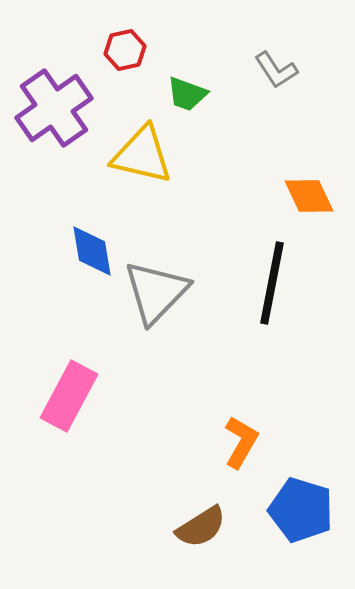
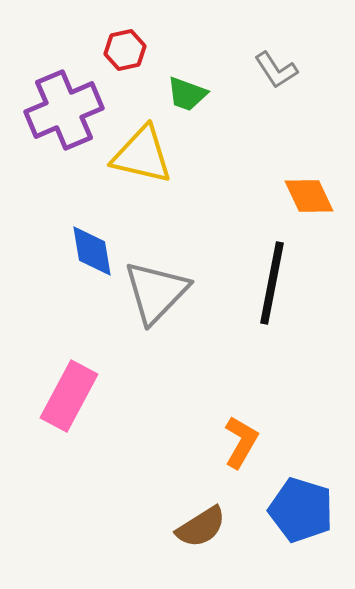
purple cross: moved 10 px right, 2 px down; rotated 12 degrees clockwise
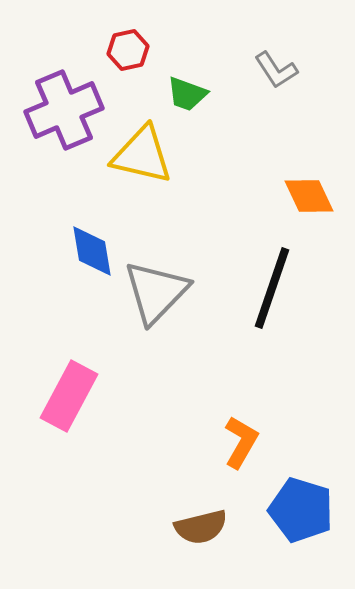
red hexagon: moved 3 px right
black line: moved 5 px down; rotated 8 degrees clockwise
brown semicircle: rotated 18 degrees clockwise
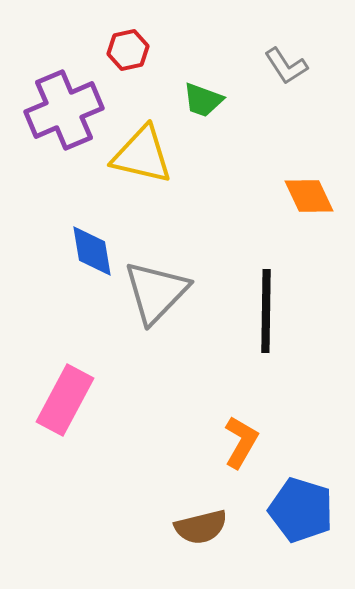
gray L-shape: moved 10 px right, 4 px up
green trapezoid: moved 16 px right, 6 px down
black line: moved 6 px left, 23 px down; rotated 18 degrees counterclockwise
pink rectangle: moved 4 px left, 4 px down
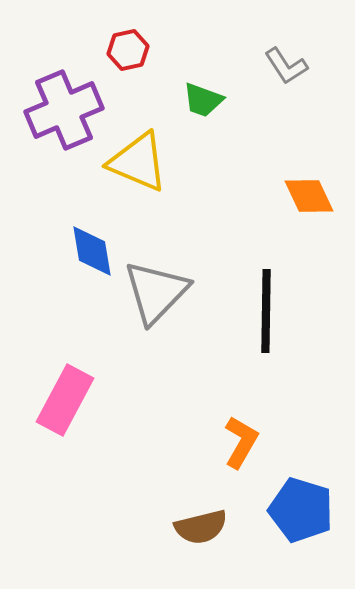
yellow triangle: moved 4 px left, 7 px down; rotated 10 degrees clockwise
